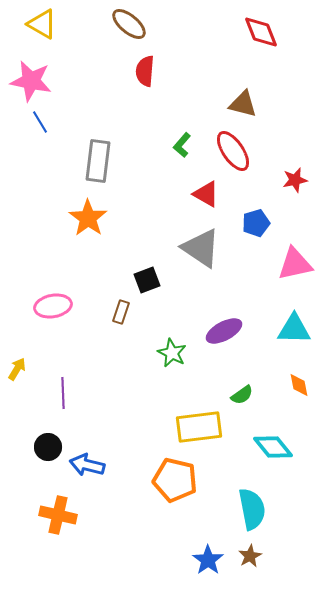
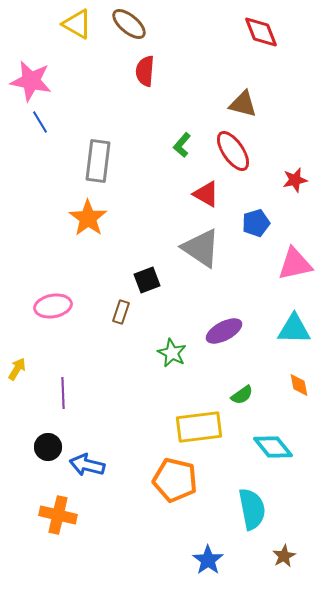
yellow triangle: moved 35 px right
brown star: moved 34 px right
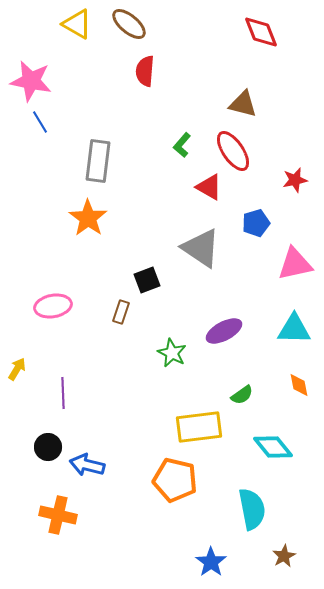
red triangle: moved 3 px right, 7 px up
blue star: moved 3 px right, 2 px down
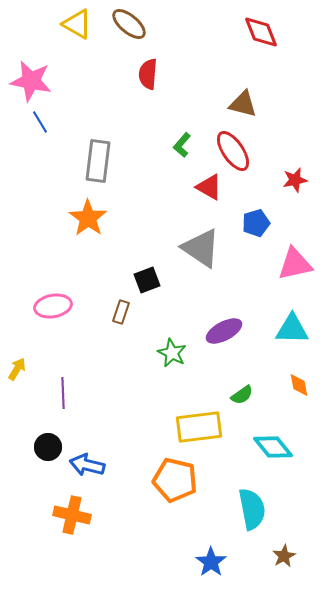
red semicircle: moved 3 px right, 3 px down
cyan triangle: moved 2 px left
orange cross: moved 14 px right
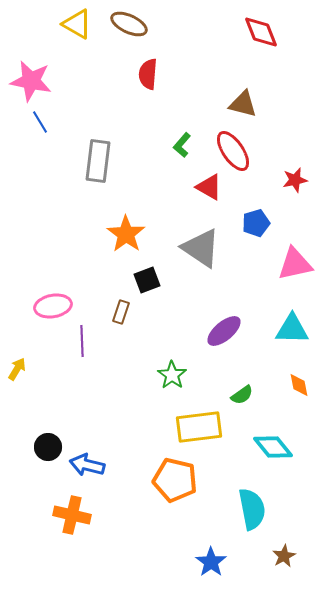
brown ellipse: rotated 15 degrees counterclockwise
orange star: moved 38 px right, 16 px down
purple ellipse: rotated 12 degrees counterclockwise
green star: moved 22 px down; rotated 8 degrees clockwise
purple line: moved 19 px right, 52 px up
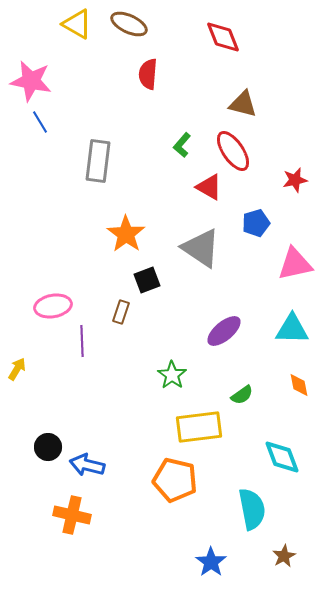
red diamond: moved 38 px left, 5 px down
cyan diamond: moved 9 px right, 10 px down; rotated 18 degrees clockwise
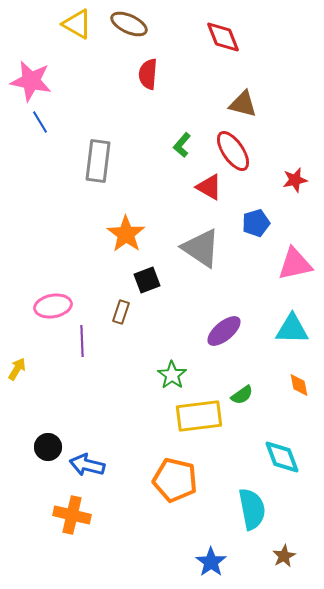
yellow rectangle: moved 11 px up
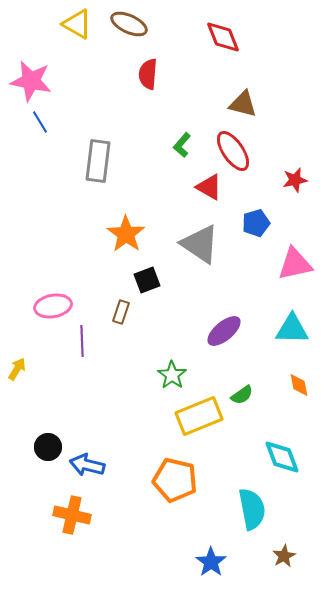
gray triangle: moved 1 px left, 4 px up
yellow rectangle: rotated 15 degrees counterclockwise
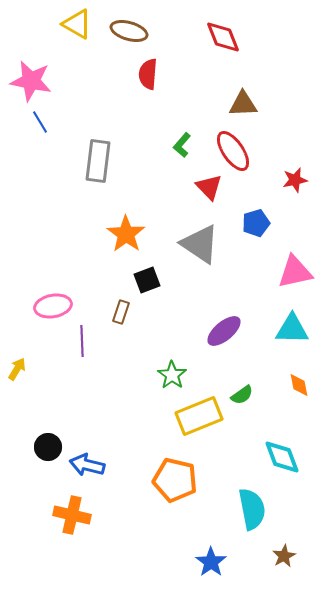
brown ellipse: moved 7 px down; rotated 9 degrees counterclockwise
brown triangle: rotated 16 degrees counterclockwise
red triangle: rotated 16 degrees clockwise
pink triangle: moved 8 px down
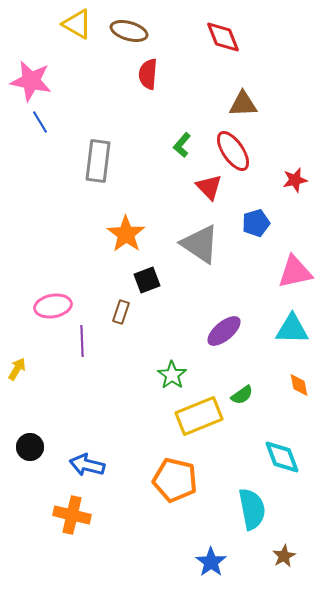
black circle: moved 18 px left
